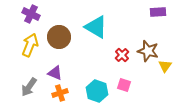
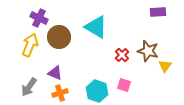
purple cross: moved 8 px right, 4 px down
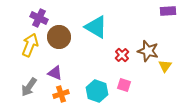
purple rectangle: moved 10 px right, 1 px up
orange cross: moved 1 px right, 1 px down
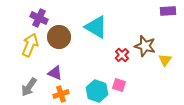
brown star: moved 3 px left, 5 px up
yellow triangle: moved 6 px up
pink square: moved 5 px left
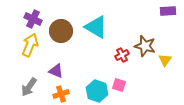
purple cross: moved 6 px left, 1 px down
brown circle: moved 2 px right, 6 px up
red cross: rotated 16 degrees clockwise
purple triangle: moved 1 px right, 2 px up
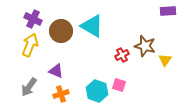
cyan triangle: moved 4 px left, 1 px up
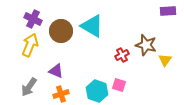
brown star: moved 1 px right, 1 px up
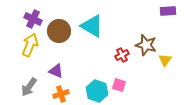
brown circle: moved 2 px left
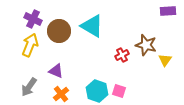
pink square: moved 6 px down
orange cross: rotated 21 degrees counterclockwise
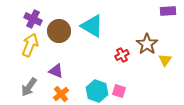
brown star: moved 1 px right, 1 px up; rotated 20 degrees clockwise
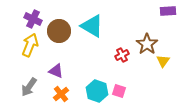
yellow triangle: moved 2 px left, 1 px down
